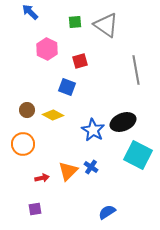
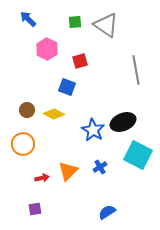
blue arrow: moved 2 px left, 7 px down
yellow diamond: moved 1 px right, 1 px up
blue cross: moved 9 px right; rotated 24 degrees clockwise
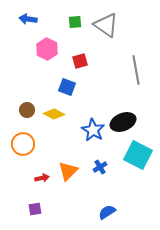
blue arrow: rotated 36 degrees counterclockwise
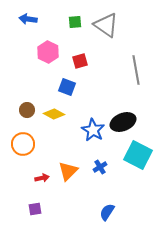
pink hexagon: moved 1 px right, 3 px down
blue semicircle: rotated 24 degrees counterclockwise
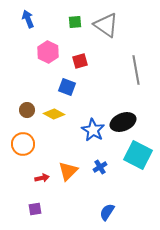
blue arrow: rotated 60 degrees clockwise
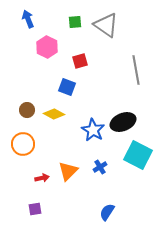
pink hexagon: moved 1 px left, 5 px up
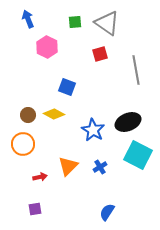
gray triangle: moved 1 px right, 2 px up
red square: moved 20 px right, 7 px up
brown circle: moved 1 px right, 5 px down
black ellipse: moved 5 px right
orange triangle: moved 5 px up
red arrow: moved 2 px left, 1 px up
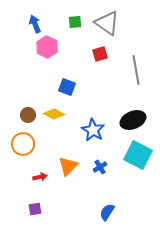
blue arrow: moved 7 px right, 5 px down
black ellipse: moved 5 px right, 2 px up
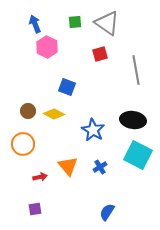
brown circle: moved 4 px up
black ellipse: rotated 30 degrees clockwise
orange triangle: rotated 25 degrees counterclockwise
